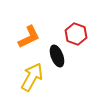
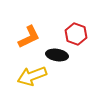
black ellipse: moved 1 px up; rotated 60 degrees counterclockwise
yellow arrow: moved 1 px up; rotated 140 degrees counterclockwise
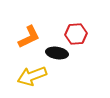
red hexagon: rotated 25 degrees counterclockwise
black ellipse: moved 2 px up
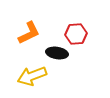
orange L-shape: moved 4 px up
